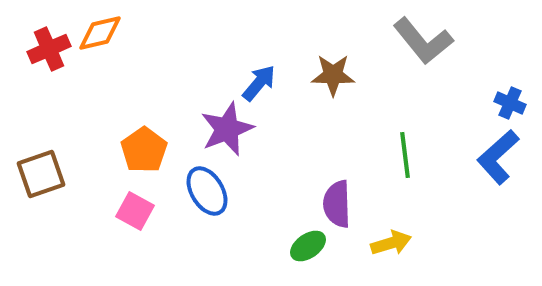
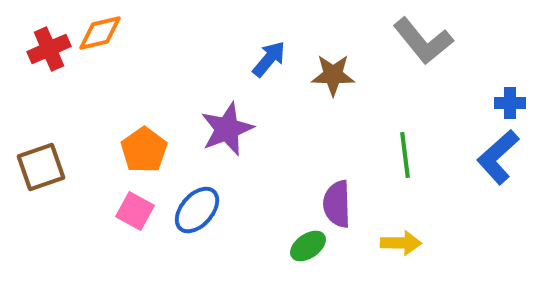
blue arrow: moved 10 px right, 24 px up
blue cross: rotated 24 degrees counterclockwise
brown square: moved 7 px up
blue ellipse: moved 10 px left, 19 px down; rotated 72 degrees clockwise
yellow arrow: moved 10 px right; rotated 18 degrees clockwise
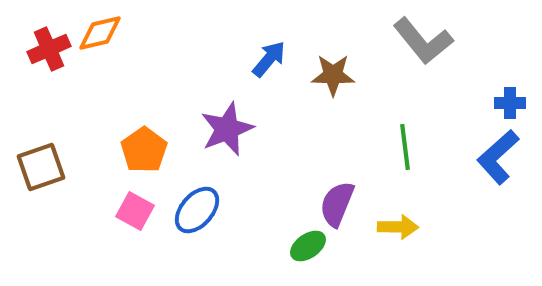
green line: moved 8 px up
purple semicircle: rotated 24 degrees clockwise
yellow arrow: moved 3 px left, 16 px up
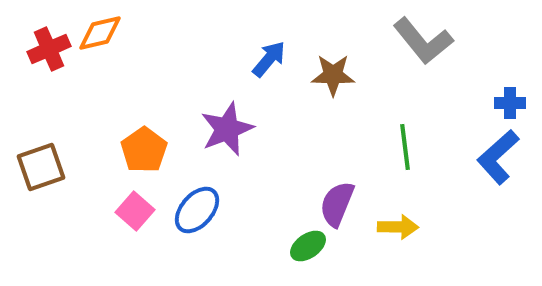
pink square: rotated 12 degrees clockwise
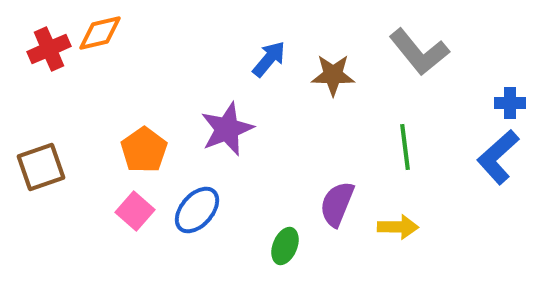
gray L-shape: moved 4 px left, 11 px down
green ellipse: moved 23 px left; rotated 33 degrees counterclockwise
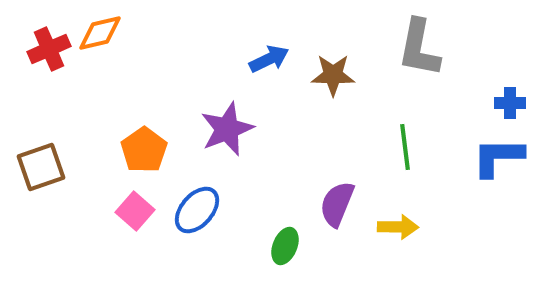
gray L-shape: moved 4 px up; rotated 50 degrees clockwise
blue arrow: rotated 24 degrees clockwise
blue L-shape: rotated 42 degrees clockwise
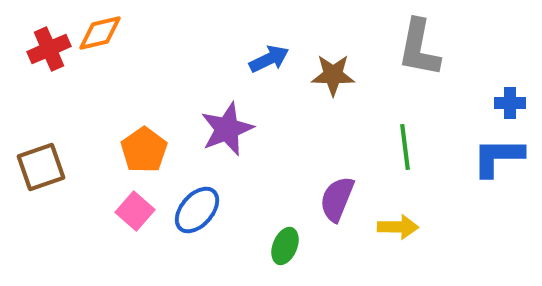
purple semicircle: moved 5 px up
